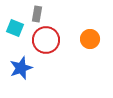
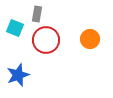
blue star: moved 3 px left, 7 px down
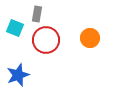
orange circle: moved 1 px up
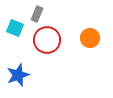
gray rectangle: rotated 14 degrees clockwise
red circle: moved 1 px right
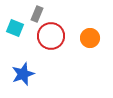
red circle: moved 4 px right, 4 px up
blue star: moved 5 px right, 1 px up
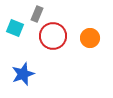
red circle: moved 2 px right
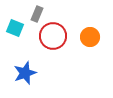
orange circle: moved 1 px up
blue star: moved 2 px right, 1 px up
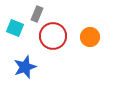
blue star: moved 6 px up
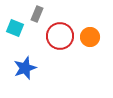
red circle: moved 7 px right
blue star: moved 1 px down
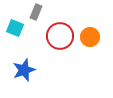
gray rectangle: moved 1 px left, 2 px up
blue star: moved 1 px left, 2 px down
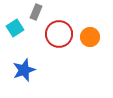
cyan square: rotated 36 degrees clockwise
red circle: moved 1 px left, 2 px up
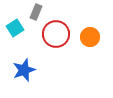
red circle: moved 3 px left
